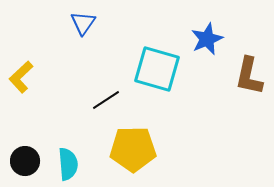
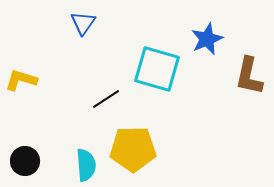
yellow L-shape: moved 3 px down; rotated 60 degrees clockwise
black line: moved 1 px up
cyan semicircle: moved 18 px right, 1 px down
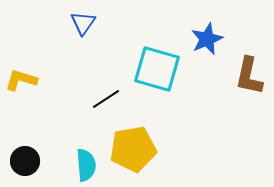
yellow pentagon: rotated 9 degrees counterclockwise
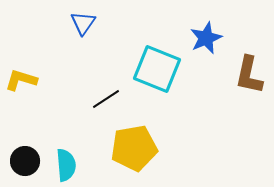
blue star: moved 1 px left, 1 px up
cyan square: rotated 6 degrees clockwise
brown L-shape: moved 1 px up
yellow pentagon: moved 1 px right, 1 px up
cyan semicircle: moved 20 px left
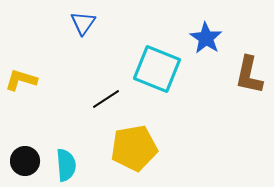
blue star: rotated 16 degrees counterclockwise
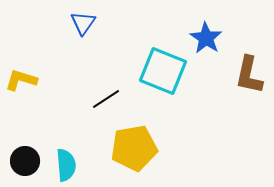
cyan square: moved 6 px right, 2 px down
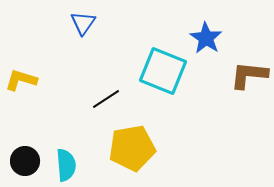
brown L-shape: rotated 84 degrees clockwise
yellow pentagon: moved 2 px left
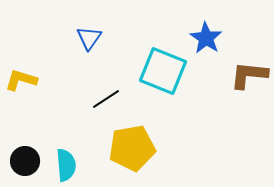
blue triangle: moved 6 px right, 15 px down
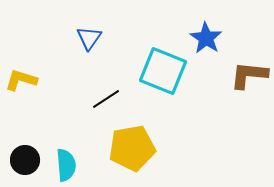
black circle: moved 1 px up
